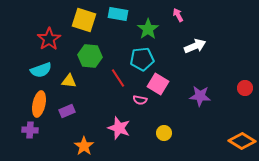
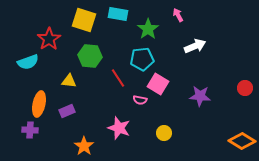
cyan semicircle: moved 13 px left, 8 px up
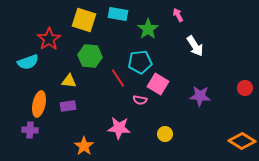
white arrow: rotated 80 degrees clockwise
cyan pentagon: moved 2 px left, 3 px down
purple rectangle: moved 1 px right, 5 px up; rotated 14 degrees clockwise
pink star: rotated 15 degrees counterclockwise
yellow circle: moved 1 px right, 1 px down
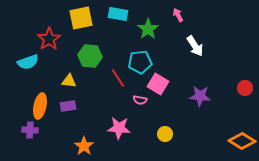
yellow square: moved 3 px left, 2 px up; rotated 30 degrees counterclockwise
orange ellipse: moved 1 px right, 2 px down
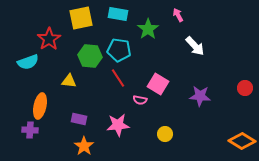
white arrow: rotated 10 degrees counterclockwise
cyan pentagon: moved 21 px left, 12 px up; rotated 15 degrees clockwise
purple rectangle: moved 11 px right, 13 px down; rotated 21 degrees clockwise
pink star: moved 1 px left, 3 px up; rotated 10 degrees counterclockwise
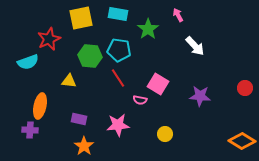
red star: rotated 10 degrees clockwise
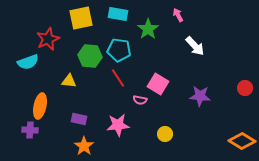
red star: moved 1 px left
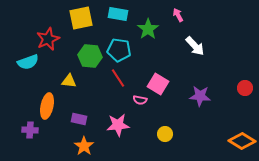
orange ellipse: moved 7 px right
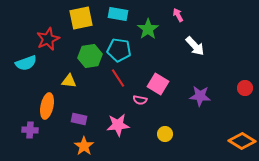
green hexagon: rotated 15 degrees counterclockwise
cyan semicircle: moved 2 px left, 1 px down
